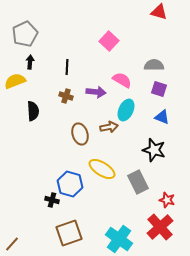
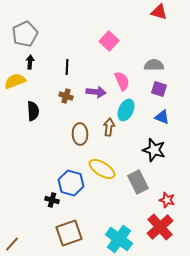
pink semicircle: moved 1 px down; rotated 36 degrees clockwise
brown arrow: rotated 72 degrees counterclockwise
brown ellipse: rotated 15 degrees clockwise
blue hexagon: moved 1 px right, 1 px up
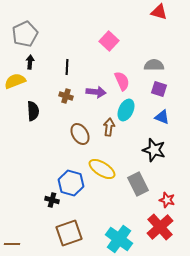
brown ellipse: rotated 30 degrees counterclockwise
gray rectangle: moved 2 px down
brown line: rotated 49 degrees clockwise
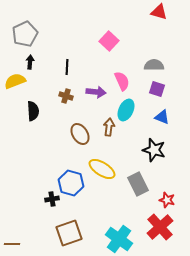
purple square: moved 2 px left
black cross: moved 1 px up; rotated 24 degrees counterclockwise
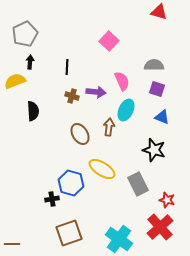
brown cross: moved 6 px right
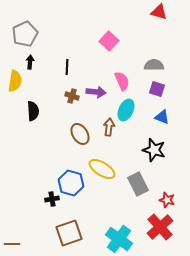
yellow semicircle: rotated 120 degrees clockwise
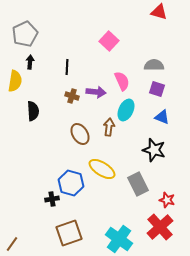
brown line: rotated 56 degrees counterclockwise
